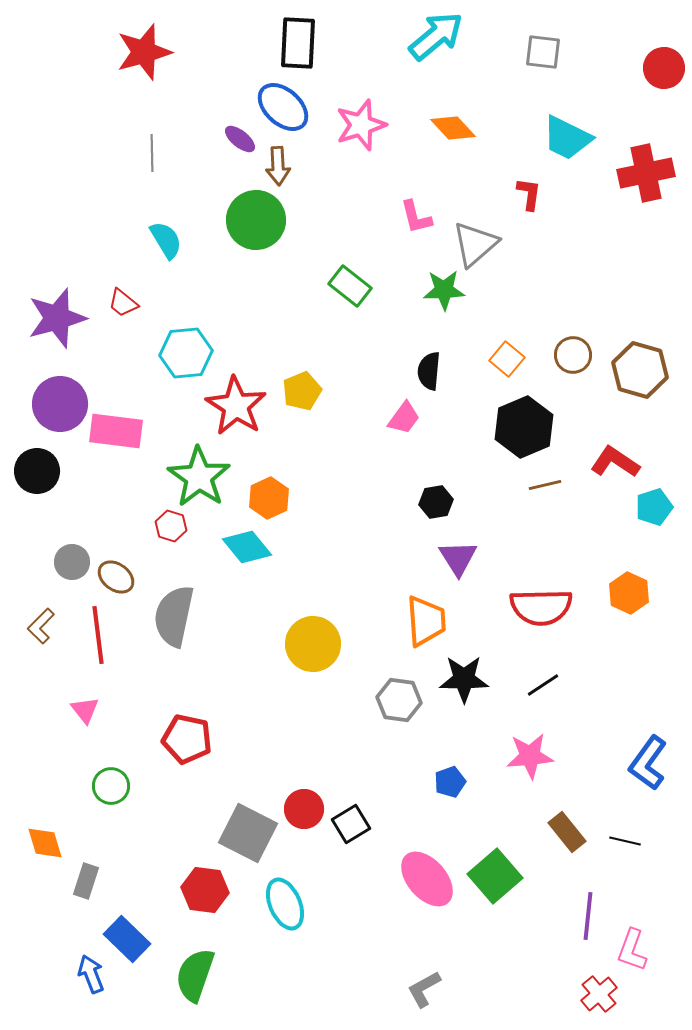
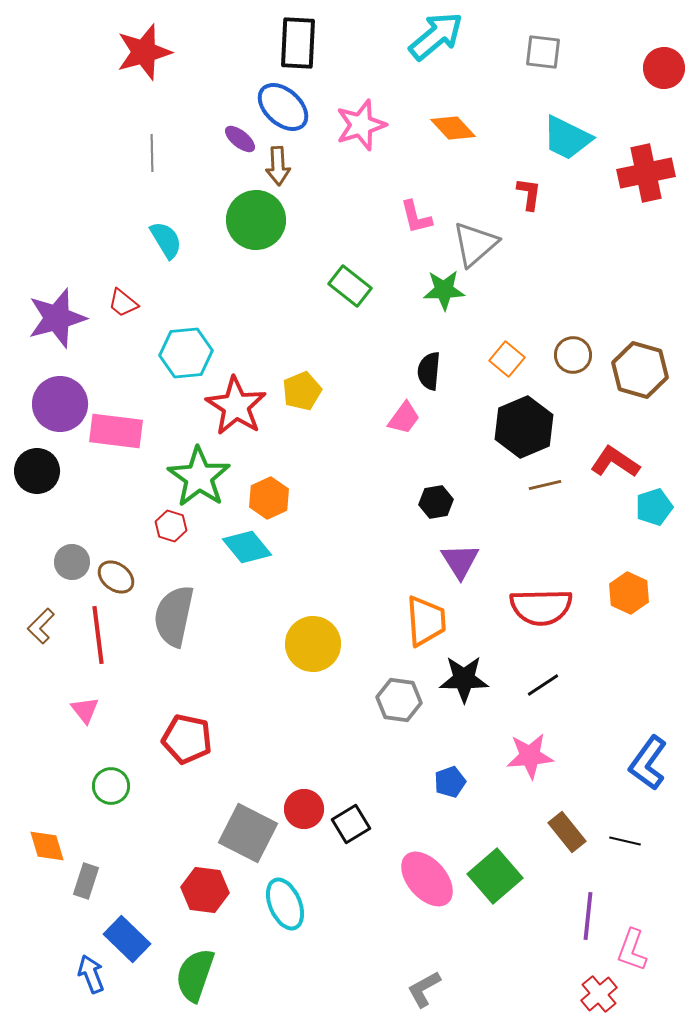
purple triangle at (458, 558): moved 2 px right, 3 px down
orange diamond at (45, 843): moved 2 px right, 3 px down
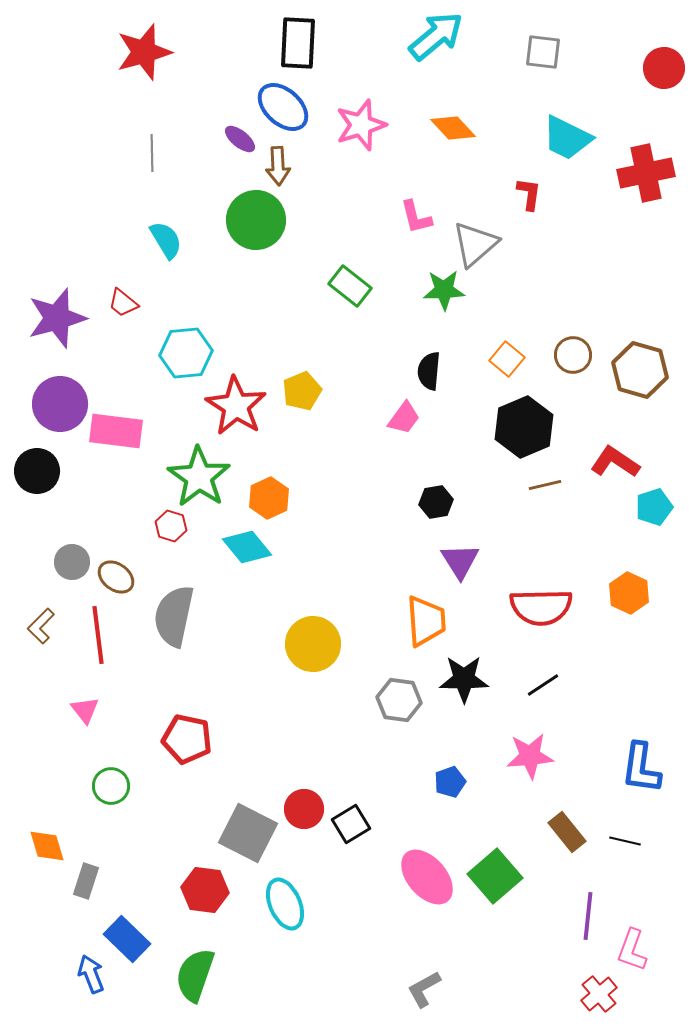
blue L-shape at (648, 763): moved 7 px left, 5 px down; rotated 28 degrees counterclockwise
pink ellipse at (427, 879): moved 2 px up
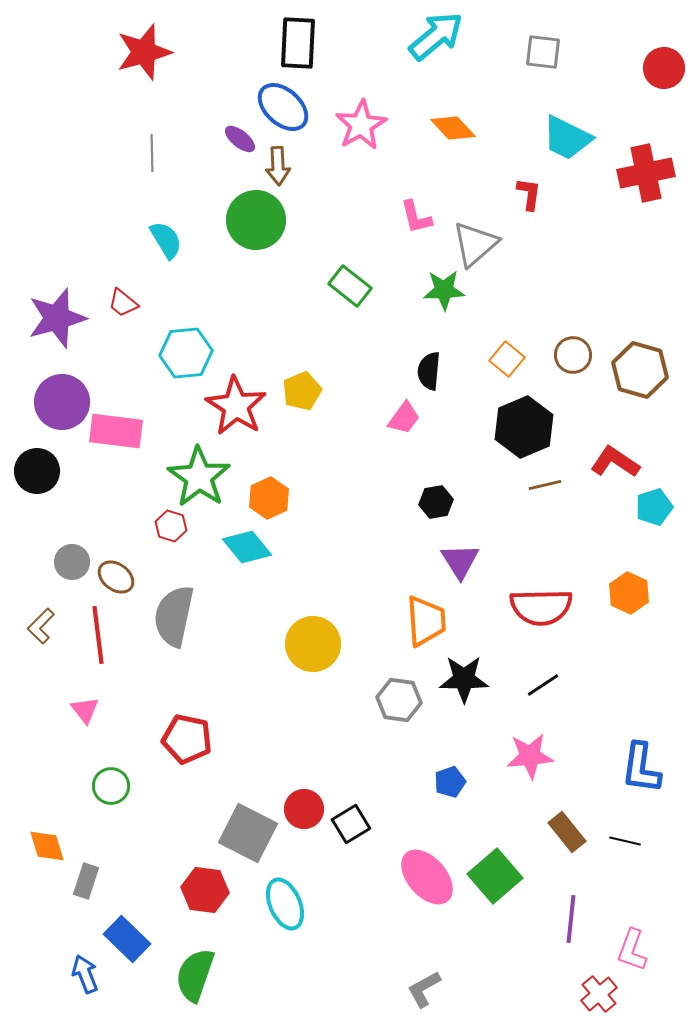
pink star at (361, 125): rotated 12 degrees counterclockwise
purple circle at (60, 404): moved 2 px right, 2 px up
purple line at (588, 916): moved 17 px left, 3 px down
blue arrow at (91, 974): moved 6 px left
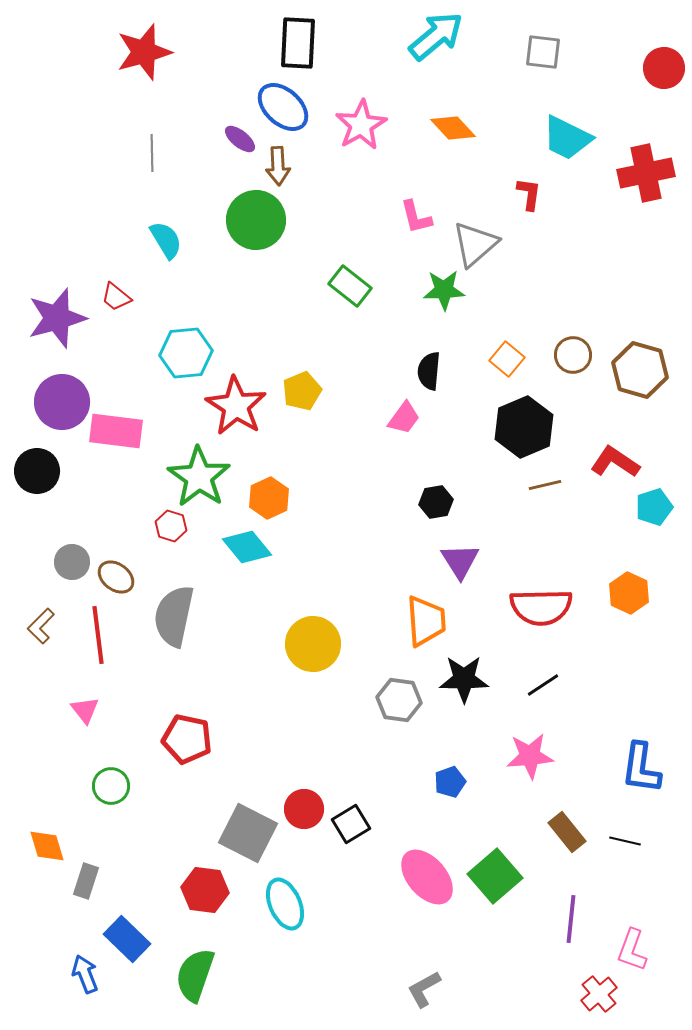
red trapezoid at (123, 303): moved 7 px left, 6 px up
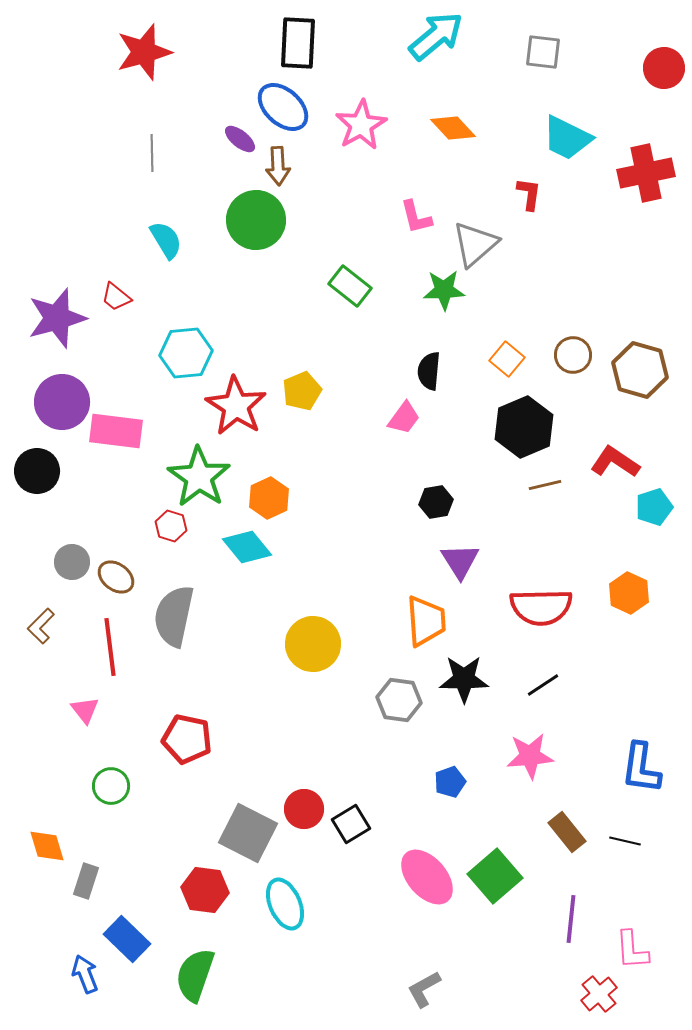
red line at (98, 635): moved 12 px right, 12 px down
pink L-shape at (632, 950): rotated 24 degrees counterclockwise
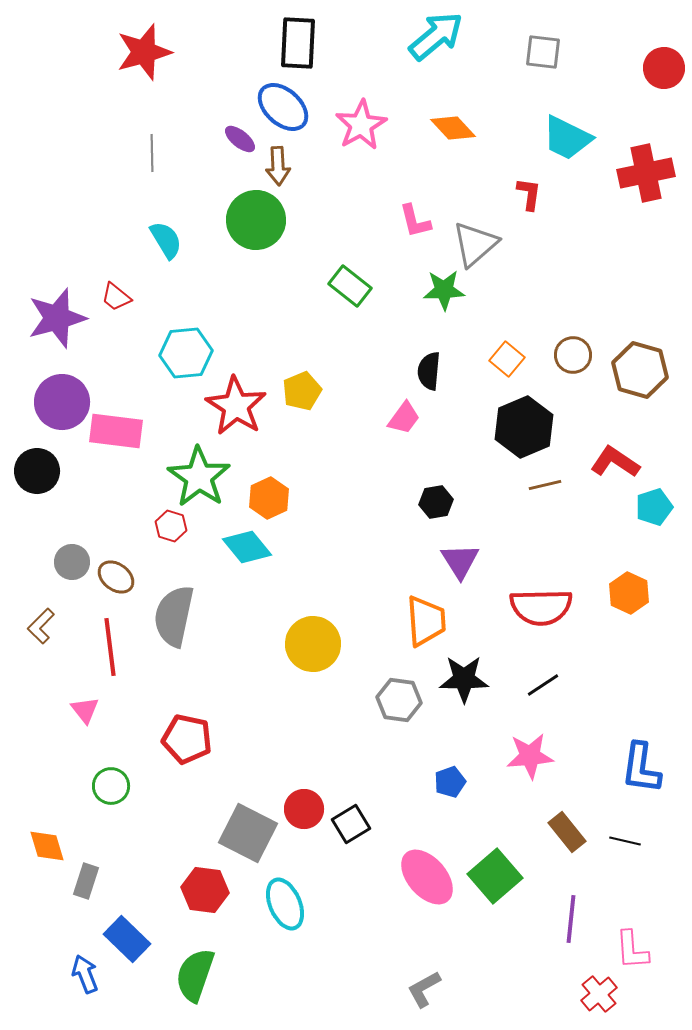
pink L-shape at (416, 217): moved 1 px left, 4 px down
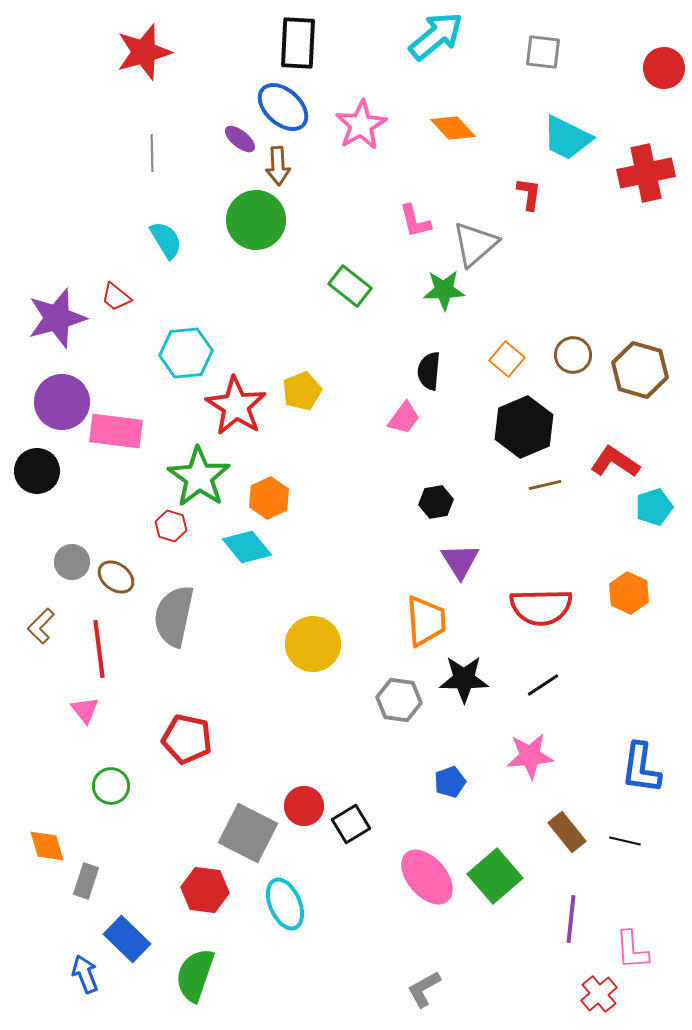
red line at (110, 647): moved 11 px left, 2 px down
red circle at (304, 809): moved 3 px up
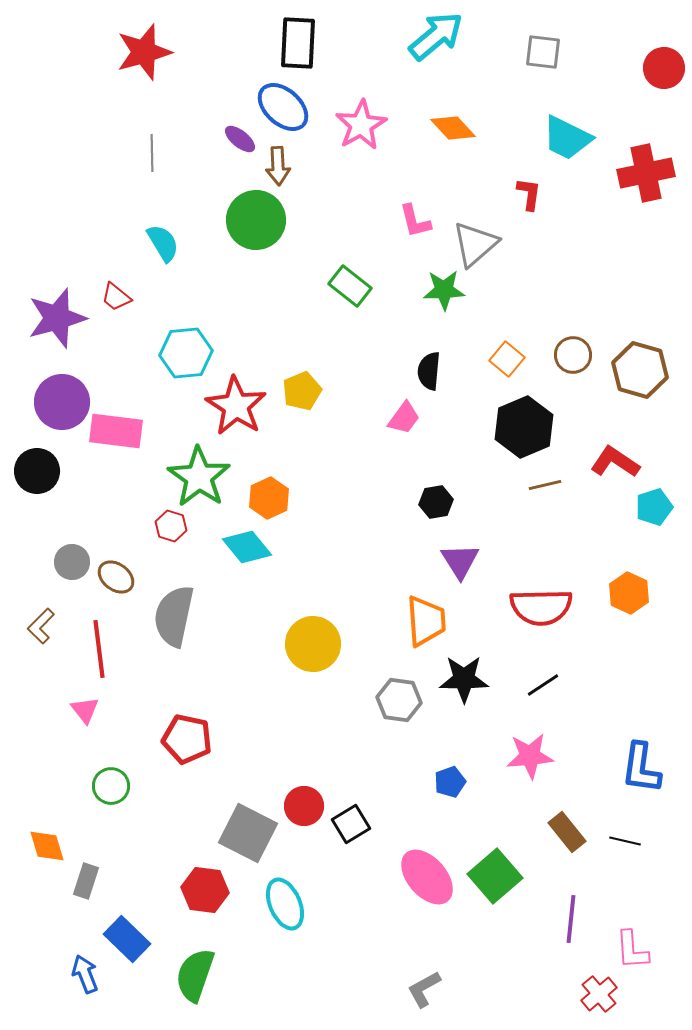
cyan semicircle at (166, 240): moved 3 px left, 3 px down
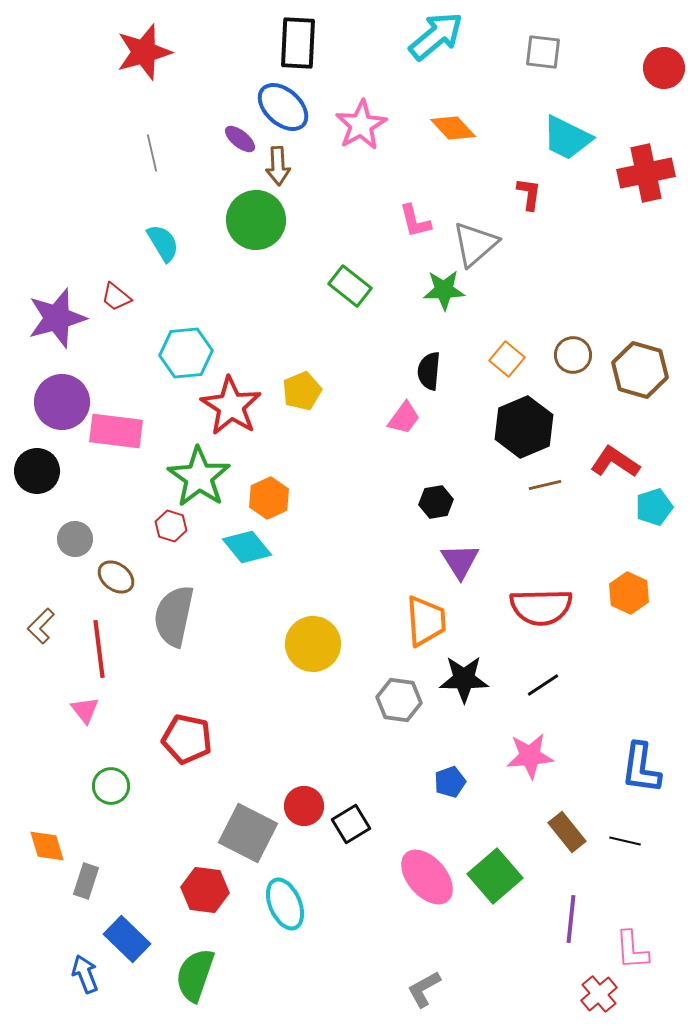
gray line at (152, 153): rotated 12 degrees counterclockwise
red star at (236, 406): moved 5 px left
gray circle at (72, 562): moved 3 px right, 23 px up
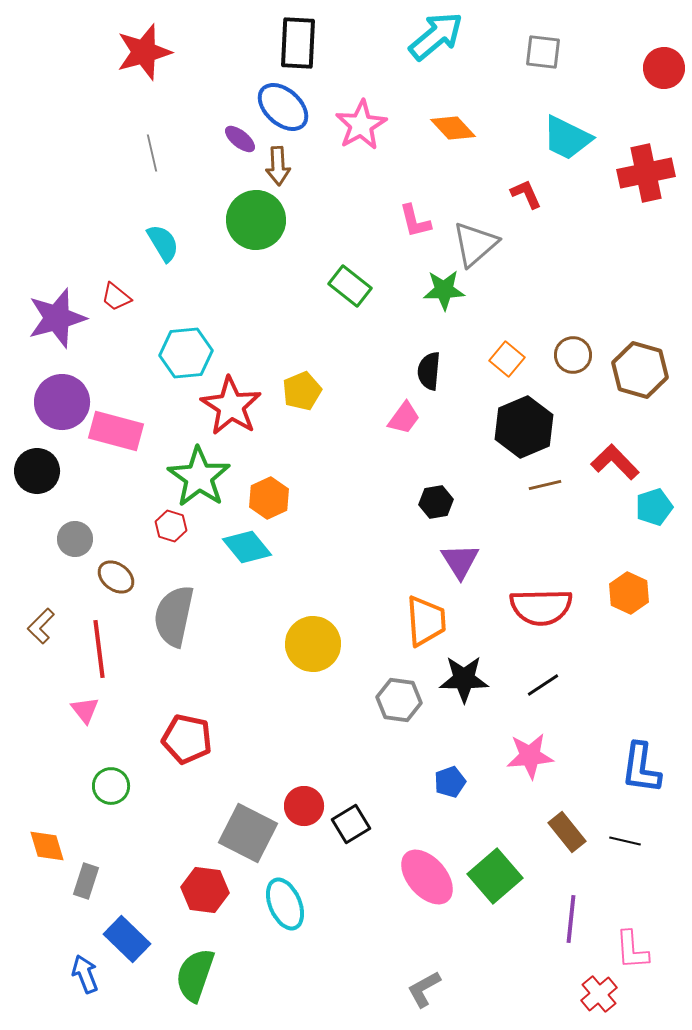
red L-shape at (529, 194): moved 3 px left; rotated 32 degrees counterclockwise
pink rectangle at (116, 431): rotated 8 degrees clockwise
red L-shape at (615, 462): rotated 12 degrees clockwise
